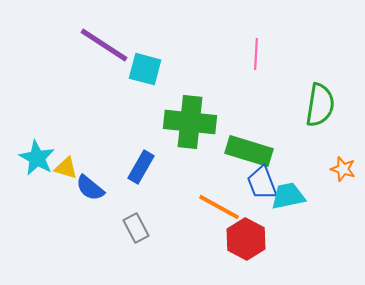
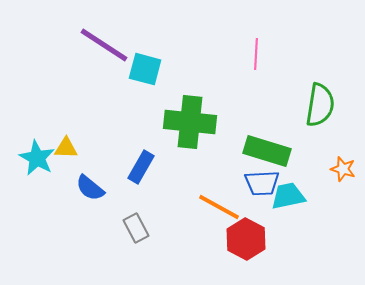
green rectangle: moved 18 px right
yellow triangle: moved 20 px up; rotated 15 degrees counterclockwise
blue trapezoid: rotated 72 degrees counterclockwise
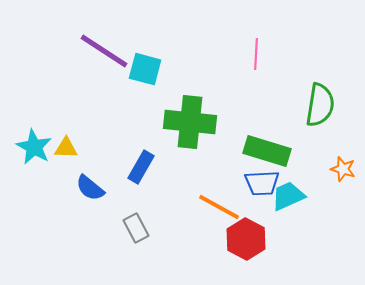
purple line: moved 6 px down
cyan star: moved 3 px left, 11 px up
cyan trapezoid: rotated 12 degrees counterclockwise
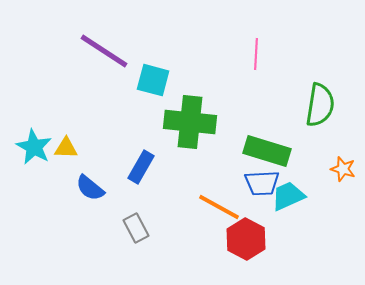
cyan square: moved 8 px right, 11 px down
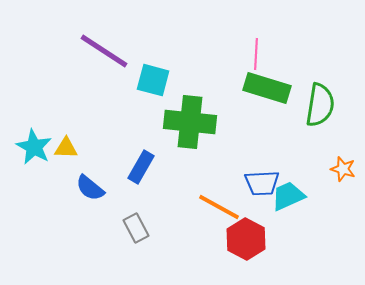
green rectangle: moved 63 px up
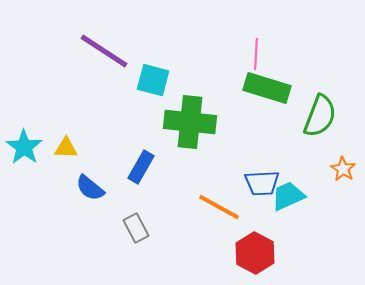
green semicircle: moved 11 px down; rotated 12 degrees clockwise
cyan star: moved 10 px left; rotated 6 degrees clockwise
orange star: rotated 15 degrees clockwise
red hexagon: moved 9 px right, 14 px down
